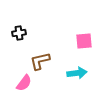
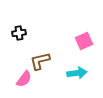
pink square: rotated 18 degrees counterclockwise
pink semicircle: moved 4 px up
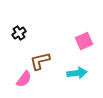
black cross: rotated 24 degrees counterclockwise
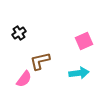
cyan arrow: moved 2 px right
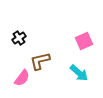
black cross: moved 5 px down
cyan arrow: rotated 48 degrees clockwise
pink semicircle: moved 2 px left, 1 px up
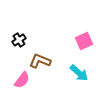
black cross: moved 2 px down
brown L-shape: rotated 35 degrees clockwise
pink semicircle: moved 2 px down
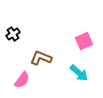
black cross: moved 6 px left, 6 px up
brown L-shape: moved 1 px right, 3 px up
